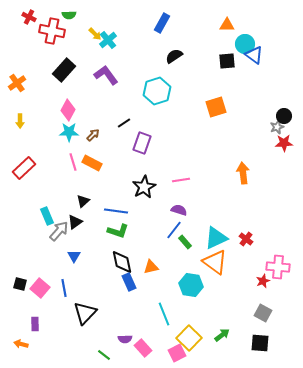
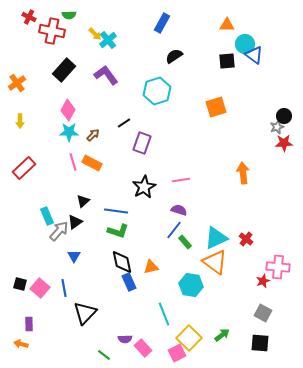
purple rectangle at (35, 324): moved 6 px left
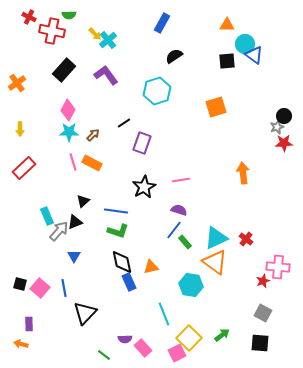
yellow arrow at (20, 121): moved 8 px down
black triangle at (75, 222): rotated 14 degrees clockwise
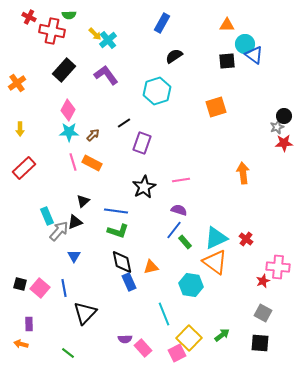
green line at (104, 355): moved 36 px left, 2 px up
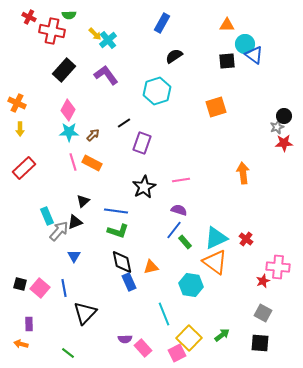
orange cross at (17, 83): moved 20 px down; rotated 30 degrees counterclockwise
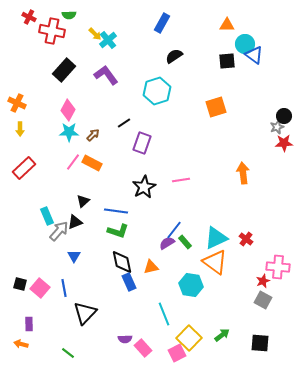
pink line at (73, 162): rotated 54 degrees clockwise
purple semicircle at (179, 210): moved 12 px left, 33 px down; rotated 49 degrees counterclockwise
gray square at (263, 313): moved 13 px up
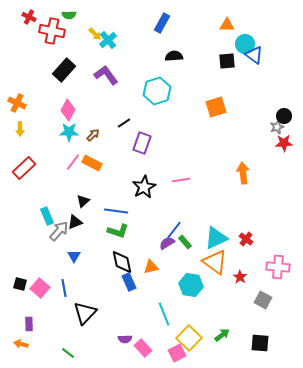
black semicircle at (174, 56): rotated 30 degrees clockwise
red star at (263, 281): moved 23 px left, 4 px up; rotated 16 degrees counterclockwise
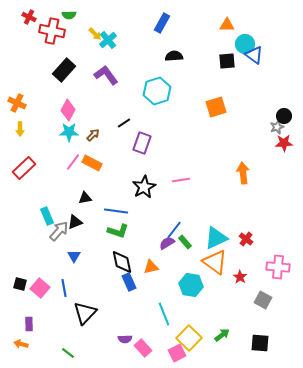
black triangle at (83, 201): moved 2 px right, 3 px up; rotated 32 degrees clockwise
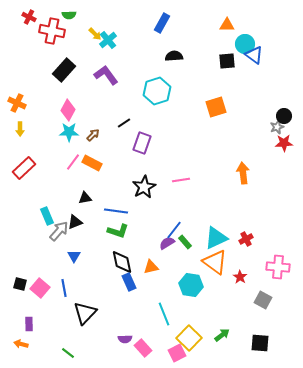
red cross at (246, 239): rotated 24 degrees clockwise
